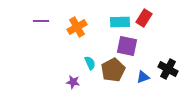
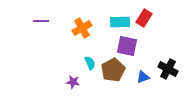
orange cross: moved 5 px right, 1 px down
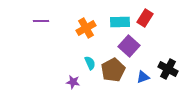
red rectangle: moved 1 px right
orange cross: moved 4 px right
purple square: moved 2 px right; rotated 30 degrees clockwise
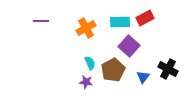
red rectangle: rotated 30 degrees clockwise
blue triangle: rotated 32 degrees counterclockwise
purple star: moved 13 px right
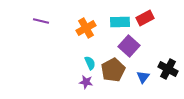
purple line: rotated 14 degrees clockwise
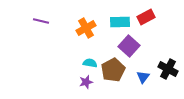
red rectangle: moved 1 px right, 1 px up
cyan semicircle: rotated 56 degrees counterclockwise
purple star: rotated 24 degrees counterclockwise
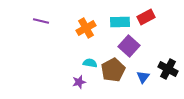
purple star: moved 7 px left
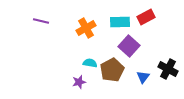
brown pentagon: moved 1 px left
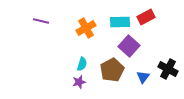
cyan semicircle: moved 8 px left, 1 px down; rotated 96 degrees clockwise
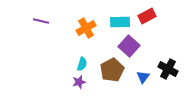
red rectangle: moved 1 px right, 1 px up
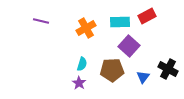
brown pentagon: rotated 25 degrees clockwise
purple star: moved 1 px down; rotated 24 degrees counterclockwise
